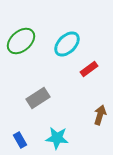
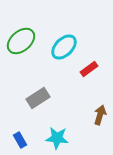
cyan ellipse: moved 3 px left, 3 px down
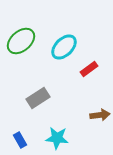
brown arrow: rotated 66 degrees clockwise
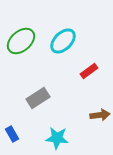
cyan ellipse: moved 1 px left, 6 px up
red rectangle: moved 2 px down
blue rectangle: moved 8 px left, 6 px up
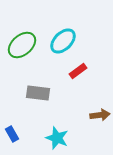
green ellipse: moved 1 px right, 4 px down
red rectangle: moved 11 px left
gray rectangle: moved 5 px up; rotated 40 degrees clockwise
cyan star: rotated 15 degrees clockwise
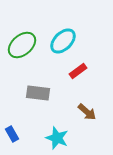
brown arrow: moved 13 px left, 3 px up; rotated 48 degrees clockwise
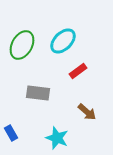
green ellipse: rotated 20 degrees counterclockwise
blue rectangle: moved 1 px left, 1 px up
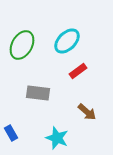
cyan ellipse: moved 4 px right
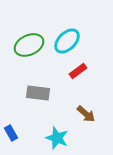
green ellipse: moved 7 px right; rotated 36 degrees clockwise
brown arrow: moved 1 px left, 2 px down
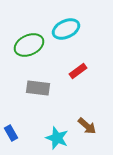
cyan ellipse: moved 1 px left, 12 px up; rotated 20 degrees clockwise
gray rectangle: moved 5 px up
brown arrow: moved 1 px right, 12 px down
